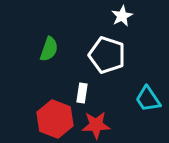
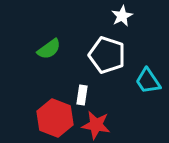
green semicircle: rotated 35 degrees clockwise
white rectangle: moved 2 px down
cyan trapezoid: moved 18 px up
red hexagon: moved 1 px up
red star: rotated 12 degrees clockwise
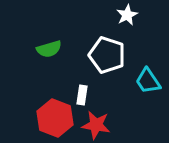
white star: moved 5 px right, 1 px up
green semicircle: rotated 20 degrees clockwise
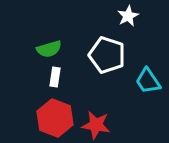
white star: moved 1 px right, 1 px down
white rectangle: moved 27 px left, 18 px up
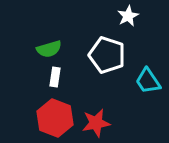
red star: moved 2 px up; rotated 20 degrees counterclockwise
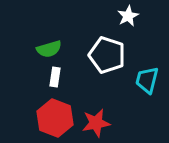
cyan trapezoid: moved 1 px left, 1 px up; rotated 48 degrees clockwise
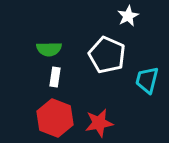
green semicircle: rotated 15 degrees clockwise
white pentagon: rotated 6 degrees clockwise
red star: moved 3 px right
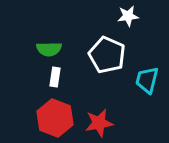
white star: rotated 20 degrees clockwise
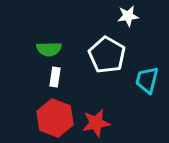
white pentagon: rotated 6 degrees clockwise
red star: moved 3 px left
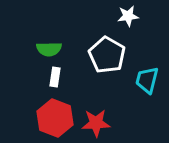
red star: rotated 8 degrees clockwise
